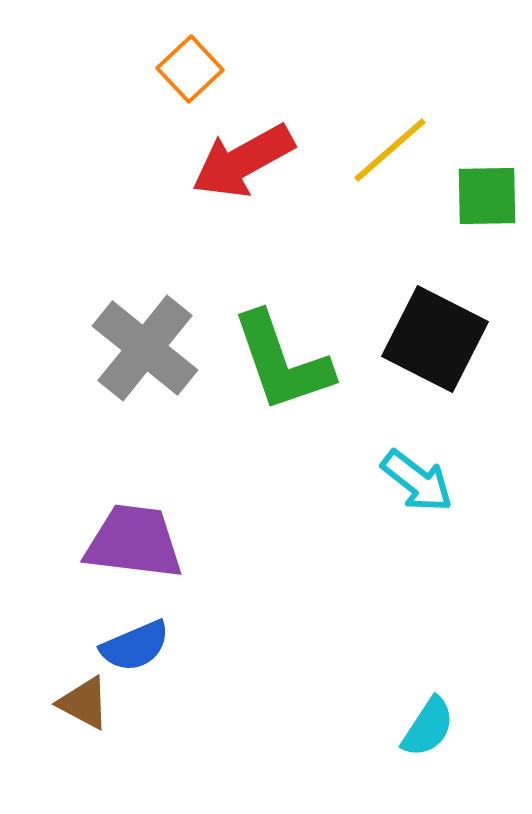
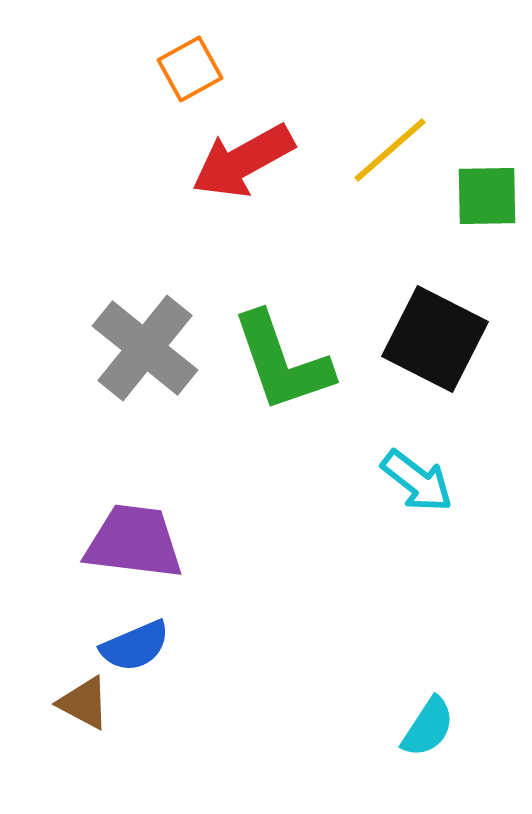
orange square: rotated 14 degrees clockwise
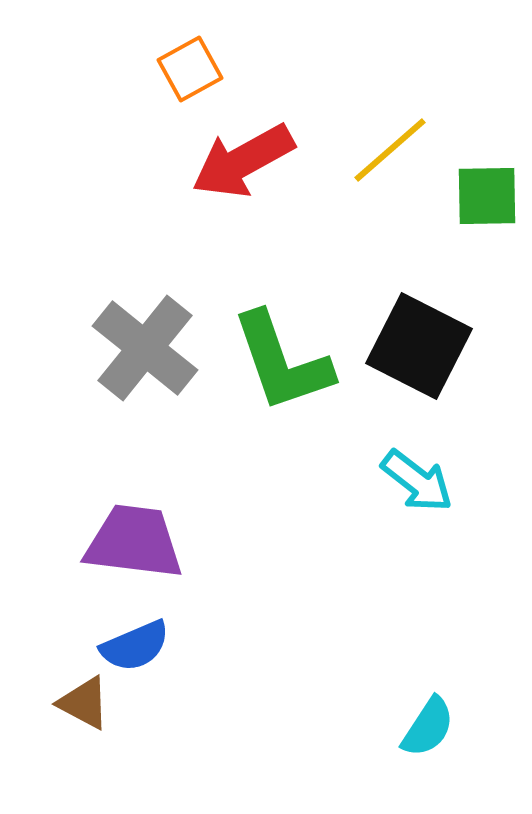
black square: moved 16 px left, 7 px down
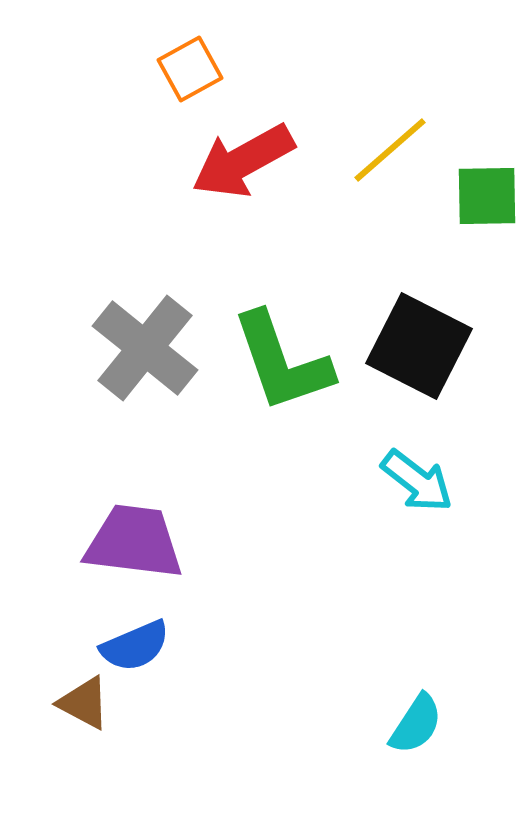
cyan semicircle: moved 12 px left, 3 px up
